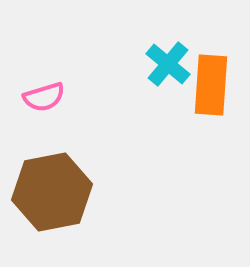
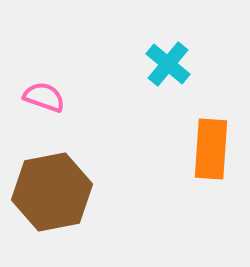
orange rectangle: moved 64 px down
pink semicircle: rotated 144 degrees counterclockwise
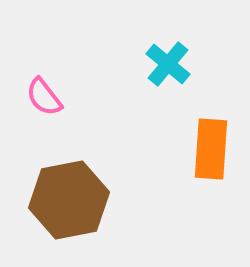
pink semicircle: rotated 147 degrees counterclockwise
brown hexagon: moved 17 px right, 8 px down
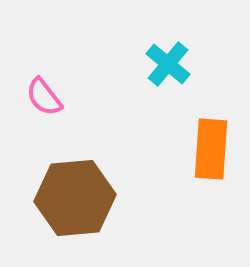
brown hexagon: moved 6 px right, 2 px up; rotated 6 degrees clockwise
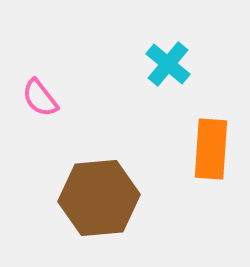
pink semicircle: moved 4 px left, 1 px down
brown hexagon: moved 24 px right
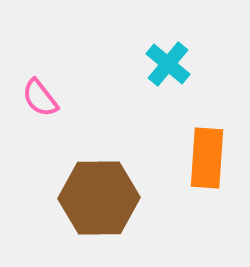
orange rectangle: moved 4 px left, 9 px down
brown hexagon: rotated 4 degrees clockwise
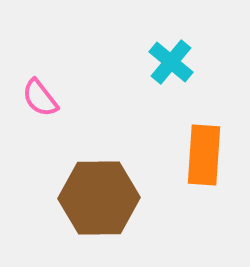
cyan cross: moved 3 px right, 2 px up
orange rectangle: moved 3 px left, 3 px up
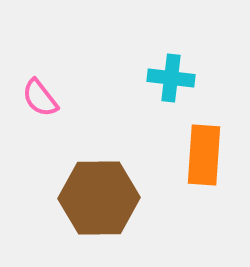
cyan cross: moved 16 px down; rotated 33 degrees counterclockwise
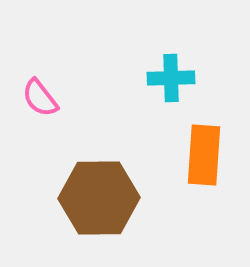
cyan cross: rotated 9 degrees counterclockwise
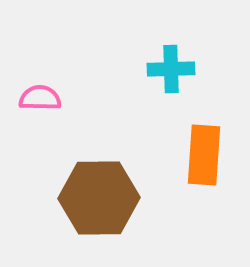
cyan cross: moved 9 px up
pink semicircle: rotated 129 degrees clockwise
